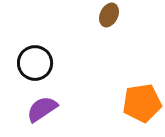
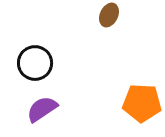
orange pentagon: rotated 12 degrees clockwise
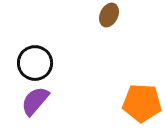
purple semicircle: moved 7 px left, 8 px up; rotated 16 degrees counterclockwise
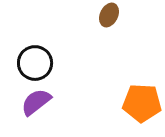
purple semicircle: moved 1 px right, 1 px down; rotated 12 degrees clockwise
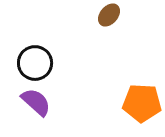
brown ellipse: rotated 15 degrees clockwise
purple semicircle: rotated 80 degrees clockwise
